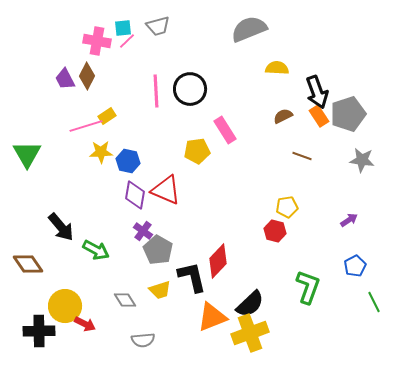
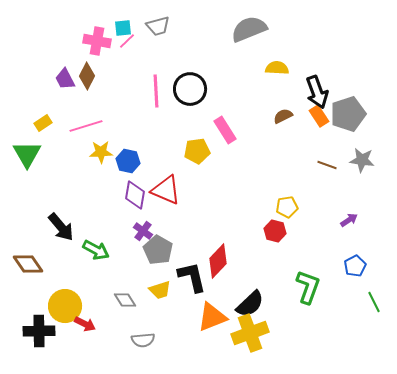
yellow rectangle at (107, 116): moved 64 px left, 7 px down
brown line at (302, 156): moved 25 px right, 9 px down
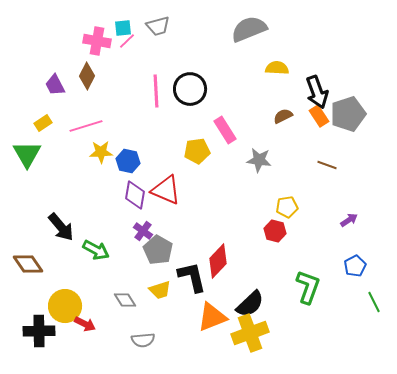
purple trapezoid at (65, 79): moved 10 px left, 6 px down
gray star at (362, 160): moved 103 px left
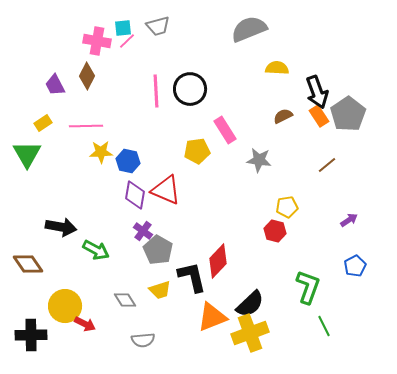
gray pentagon at (348, 114): rotated 16 degrees counterclockwise
pink line at (86, 126): rotated 16 degrees clockwise
brown line at (327, 165): rotated 60 degrees counterclockwise
black arrow at (61, 227): rotated 40 degrees counterclockwise
green line at (374, 302): moved 50 px left, 24 px down
black cross at (39, 331): moved 8 px left, 4 px down
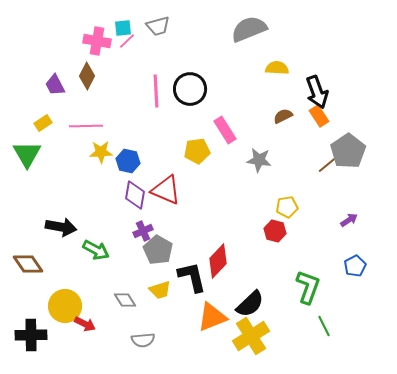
gray pentagon at (348, 114): moved 37 px down
purple cross at (143, 231): rotated 30 degrees clockwise
yellow cross at (250, 333): moved 1 px right, 3 px down; rotated 12 degrees counterclockwise
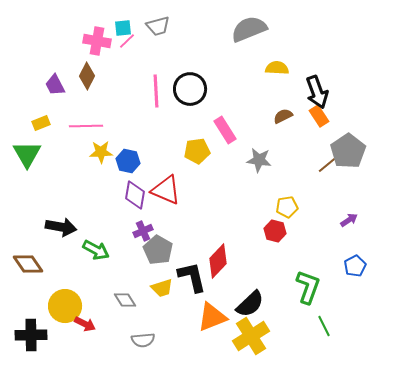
yellow rectangle at (43, 123): moved 2 px left; rotated 12 degrees clockwise
yellow trapezoid at (160, 290): moved 2 px right, 2 px up
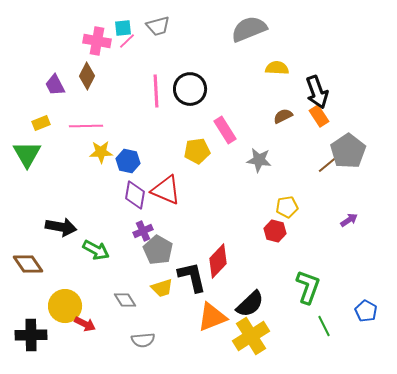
blue pentagon at (355, 266): moved 11 px right, 45 px down; rotated 15 degrees counterclockwise
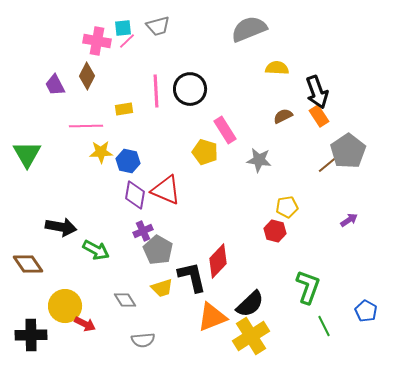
yellow rectangle at (41, 123): moved 83 px right, 14 px up; rotated 12 degrees clockwise
yellow pentagon at (197, 151): moved 8 px right, 1 px down; rotated 25 degrees clockwise
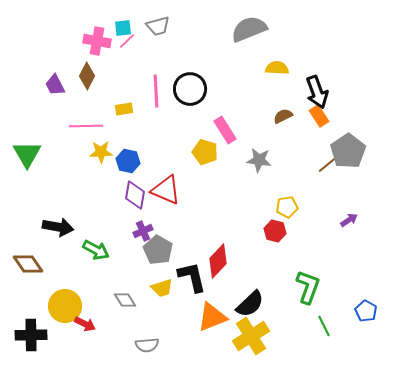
black arrow at (61, 227): moved 3 px left
gray semicircle at (143, 340): moved 4 px right, 5 px down
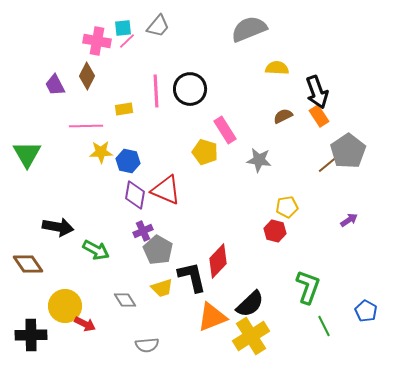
gray trapezoid at (158, 26): rotated 35 degrees counterclockwise
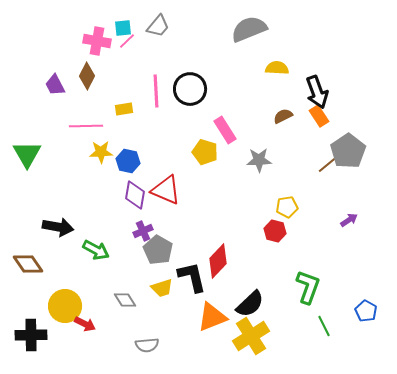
gray star at (259, 160): rotated 10 degrees counterclockwise
